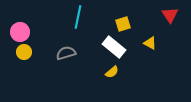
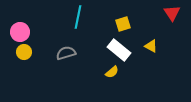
red triangle: moved 2 px right, 2 px up
yellow triangle: moved 1 px right, 3 px down
white rectangle: moved 5 px right, 3 px down
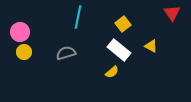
yellow square: rotated 21 degrees counterclockwise
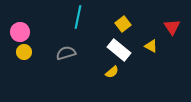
red triangle: moved 14 px down
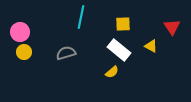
cyan line: moved 3 px right
yellow square: rotated 35 degrees clockwise
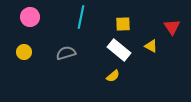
pink circle: moved 10 px right, 15 px up
yellow semicircle: moved 1 px right, 4 px down
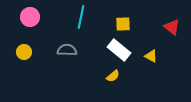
red triangle: rotated 18 degrees counterclockwise
yellow triangle: moved 10 px down
gray semicircle: moved 1 px right, 3 px up; rotated 18 degrees clockwise
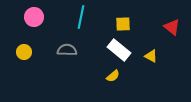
pink circle: moved 4 px right
